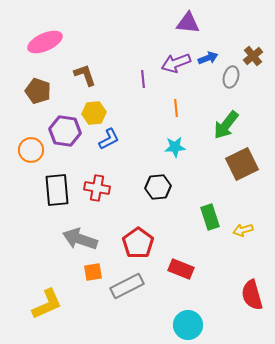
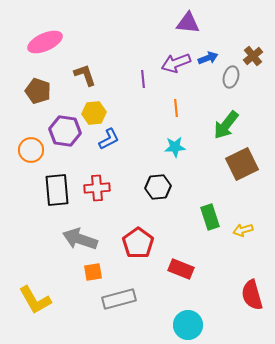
red cross: rotated 15 degrees counterclockwise
gray rectangle: moved 8 px left, 13 px down; rotated 12 degrees clockwise
yellow L-shape: moved 12 px left, 4 px up; rotated 84 degrees clockwise
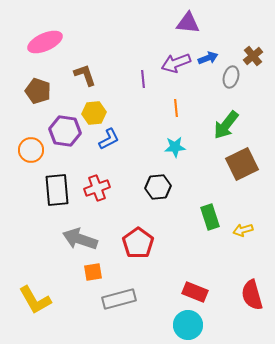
red cross: rotated 15 degrees counterclockwise
red rectangle: moved 14 px right, 23 px down
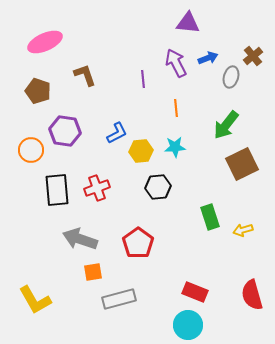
purple arrow: rotated 84 degrees clockwise
yellow hexagon: moved 47 px right, 38 px down
blue L-shape: moved 8 px right, 6 px up
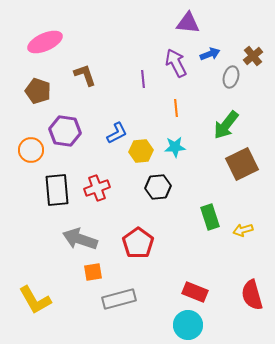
blue arrow: moved 2 px right, 4 px up
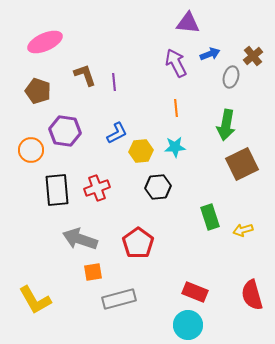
purple line: moved 29 px left, 3 px down
green arrow: rotated 28 degrees counterclockwise
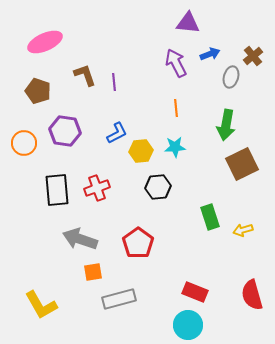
orange circle: moved 7 px left, 7 px up
yellow L-shape: moved 6 px right, 5 px down
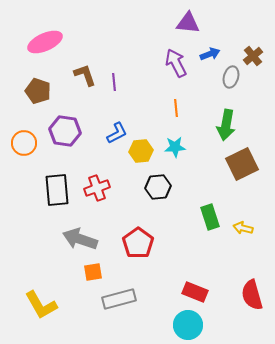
yellow arrow: moved 2 px up; rotated 30 degrees clockwise
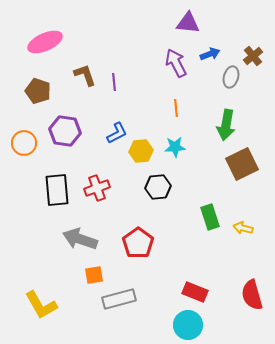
orange square: moved 1 px right, 3 px down
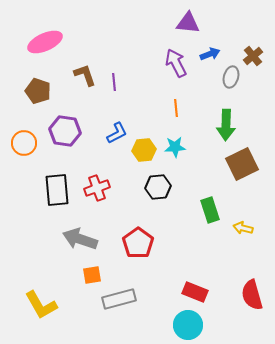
green arrow: rotated 8 degrees counterclockwise
yellow hexagon: moved 3 px right, 1 px up
green rectangle: moved 7 px up
orange square: moved 2 px left
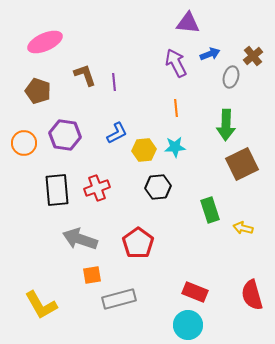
purple hexagon: moved 4 px down
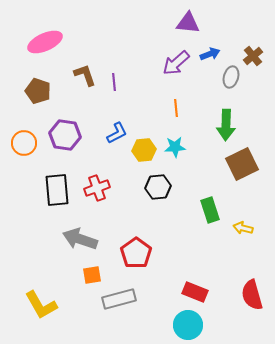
purple arrow: rotated 104 degrees counterclockwise
red pentagon: moved 2 px left, 10 px down
